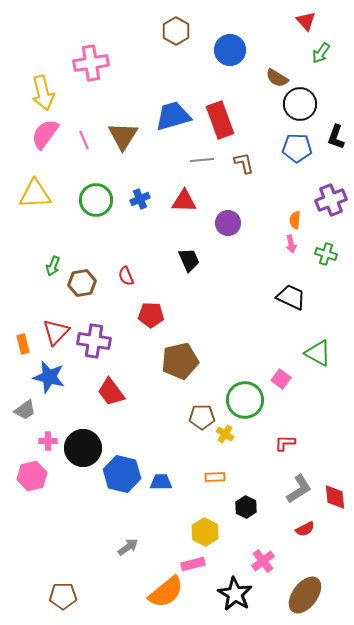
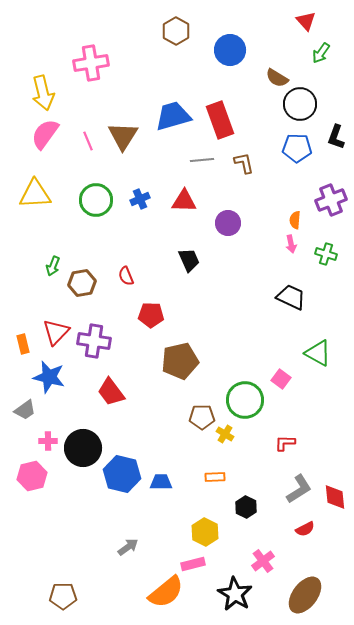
pink line at (84, 140): moved 4 px right, 1 px down
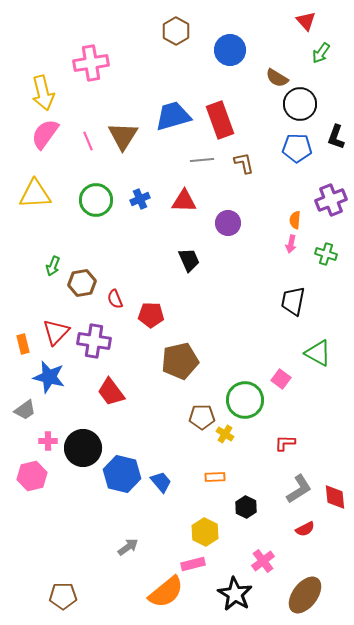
pink arrow at (291, 244): rotated 24 degrees clockwise
red semicircle at (126, 276): moved 11 px left, 23 px down
black trapezoid at (291, 297): moved 2 px right, 4 px down; rotated 104 degrees counterclockwise
blue trapezoid at (161, 482): rotated 50 degrees clockwise
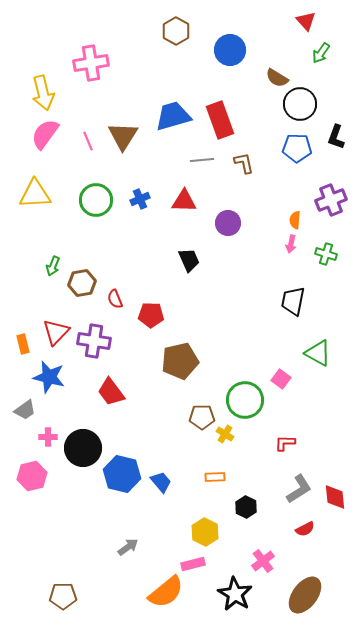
pink cross at (48, 441): moved 4 px up
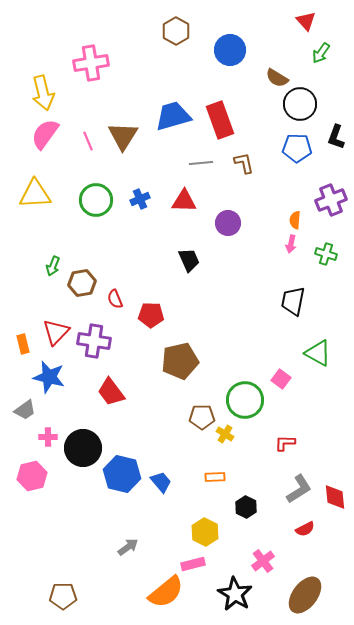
gray line at (202, 160): moved 1 px left, 3 px down
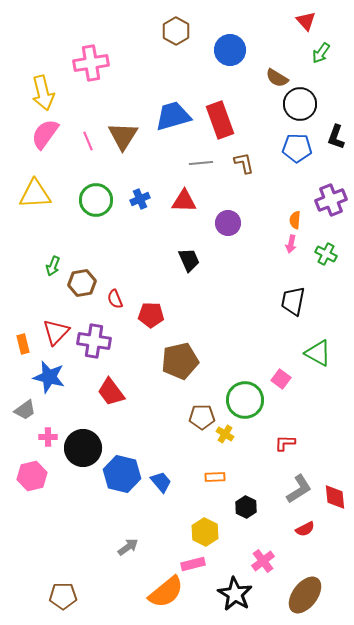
green cross at (326, 254): rotated 10 degrees clockwise
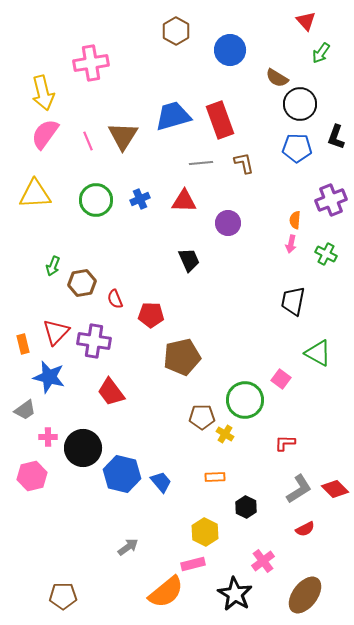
brown pentagon at (180, 361): moved 2 px right, 4 px up
red diamond at (335, 497): moved 8 px up; rotated 40 degrees counterclockwise
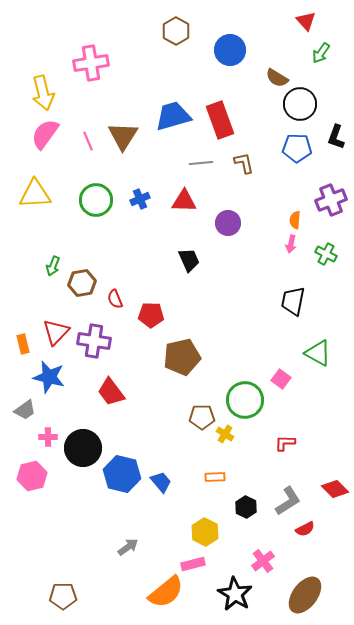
gray L-shape at (299, 489): moved 11 px left, 12 px down
